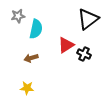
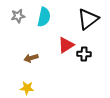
cyan semicircle: moved 8 px right, 12 px up
black cross: rotated 24 degrees counterclockwise
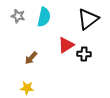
gray star: rotated 24 degrees clockwise
brown arrow: rotated 32 degrees counterclockwise
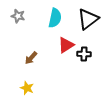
cyan semicircle: moved 11 px right, 1 px down
yellow star: rotated 16 degrees clockwise
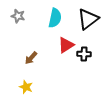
yellow star: moved 1 px left, 1 px up
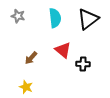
cyan semicircle: rotated 18 degrees counterclockwise
red triangle: moved 3 px left, 5 px down; rotated 48 degrees counterclockwise
black cross: moved 1 px left, 10 px down
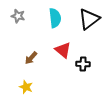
black triangle: moved 1 px right
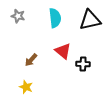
black triangle: moved 1 px right, 1 px down; rotated 25 degrees clockwise
red triangle: moved 1 px down
brown arrow: moved 2 px down
